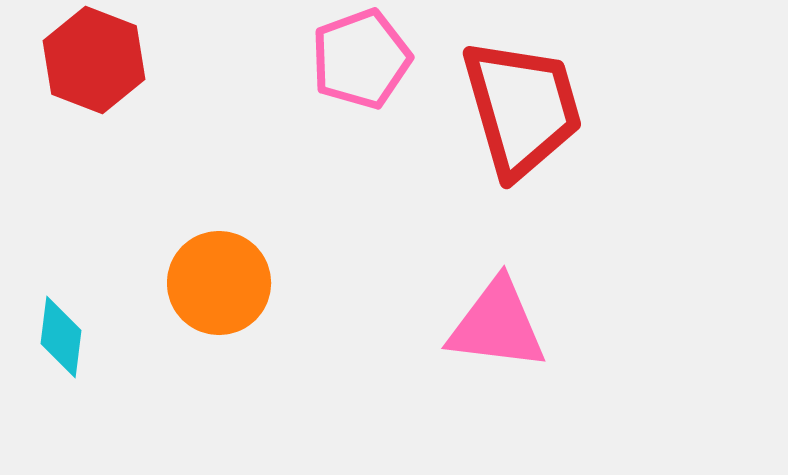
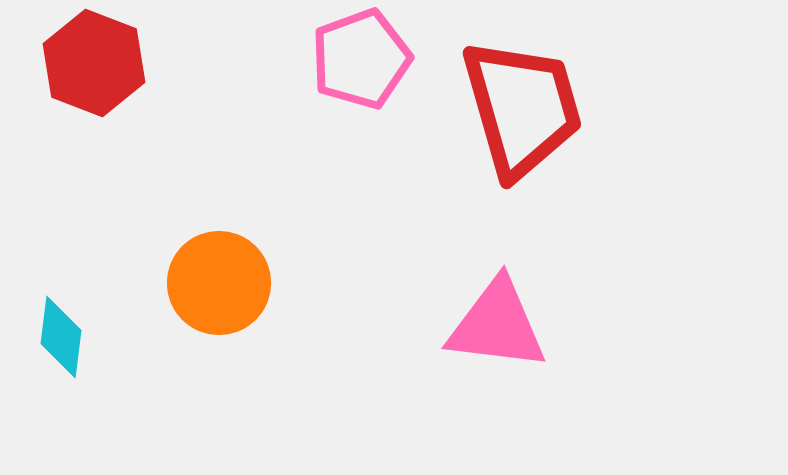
red hexagon: moved 3 px down
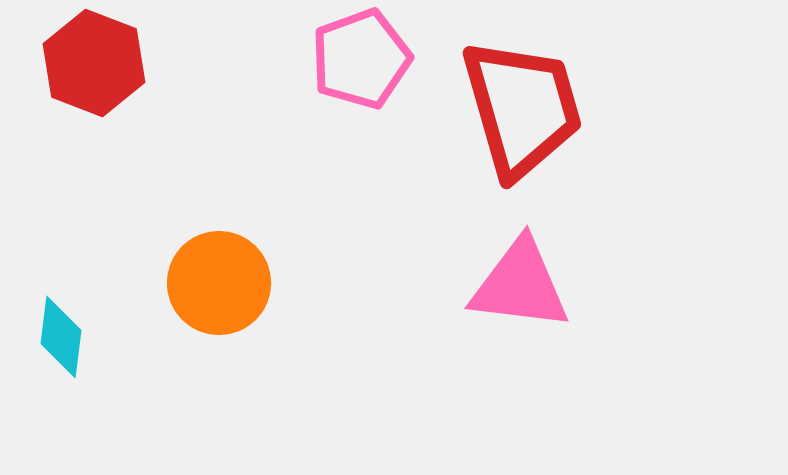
pink triangle: moved 23 px right, 40 px up
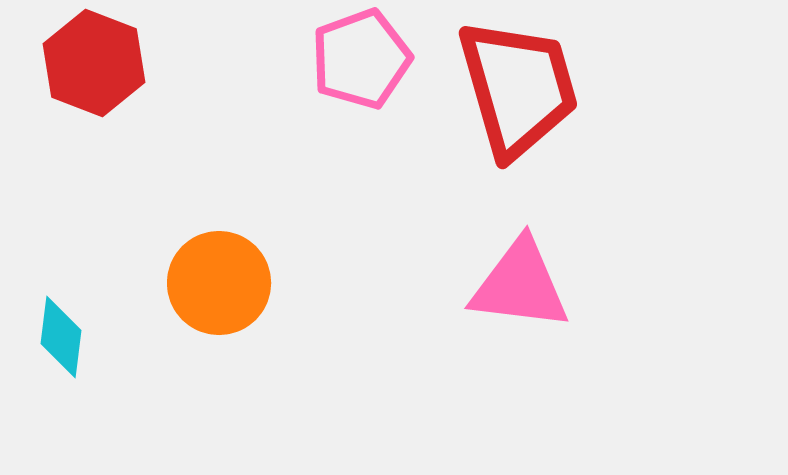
red trapezoid: moved 4 px left, 20 px up
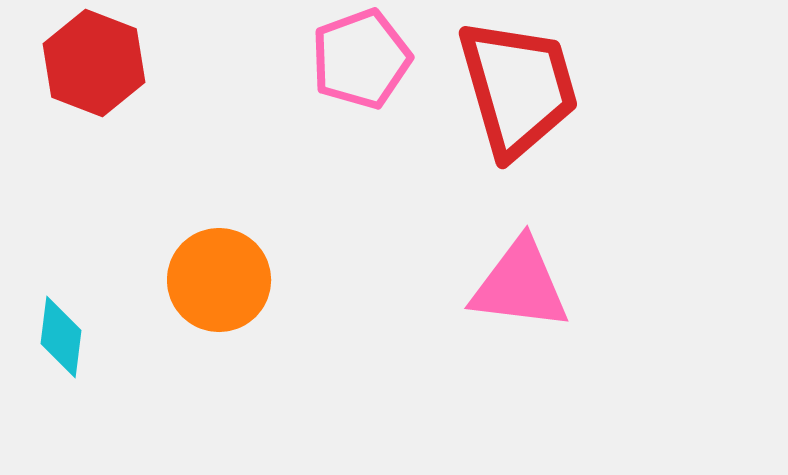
orange circle: moved 3 px up
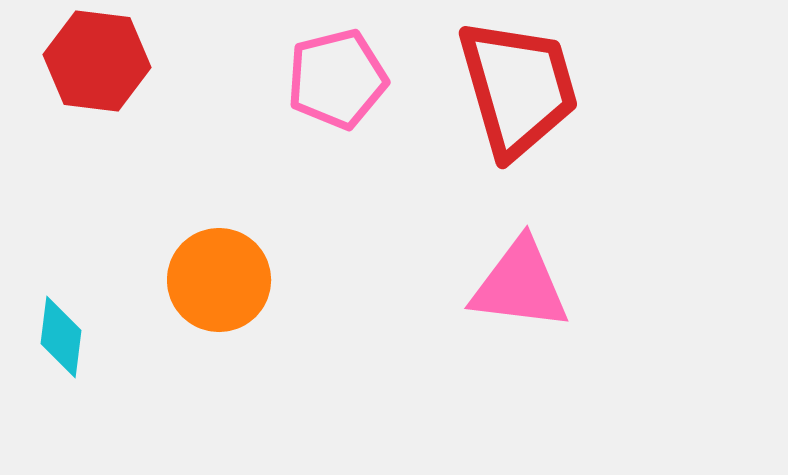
pink pentagon: moved 24 px left, 20 px down; rotated 6 degrees clockwise
red hexagon: moved 3 px right, 2 px up; rotated 14 degrees counterclockwise
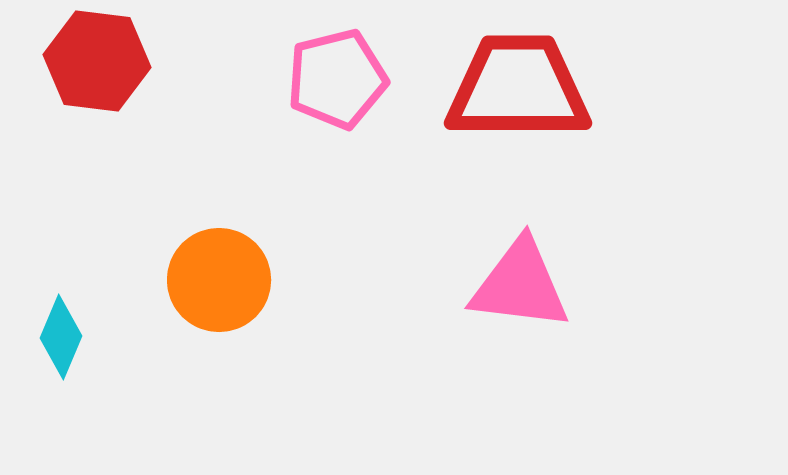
red trapezoid: rotated 74 degrees counterclockwise
cyan diamond: rotated 16 degrees clockwise
